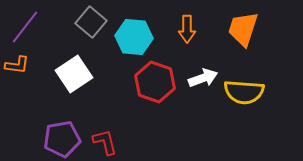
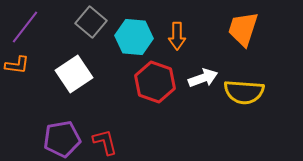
orange arrow: moved 10 px left, 7 px down
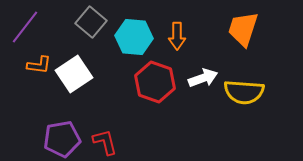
orange L-shape: moved 22 px right
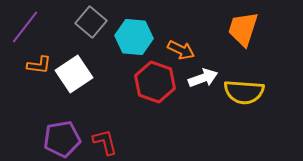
orange arrow: moved 4 px right, 14 px down; rotated 64 degrees counterclockwise
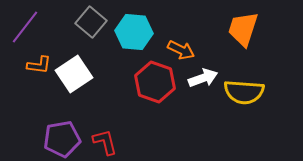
cyan hexagon: moved 5 px up
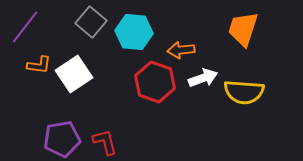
orange arrow: rotated 148 degrees clockwise
